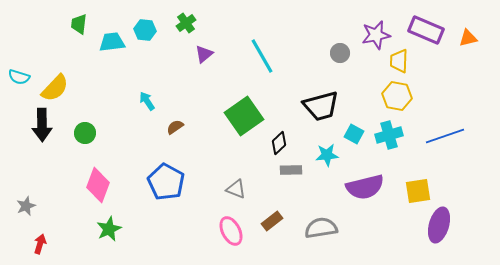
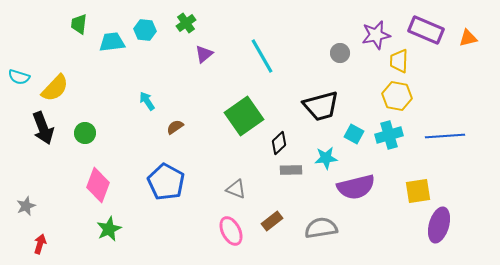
black arrow: moved 1 px right, 3 px down; rotated 20 degrees counterclockwise
blue line: rotated 15 degrees clockwise
cyan star: moved 1 px left, 3 px down
purple semicircle: moved 9 px left
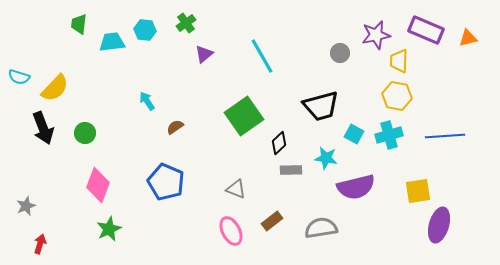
cyan star: rotated 15 degrees clockwise
blue pentagon: rotated 6 degrees counterclockwise
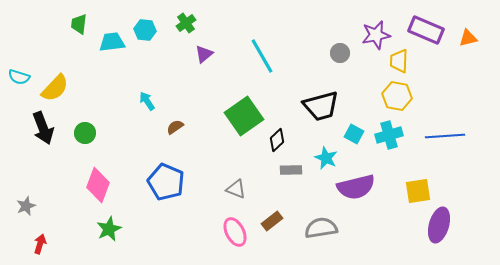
black diamond: moved 2 px left, 3 px up
cyan star: rotated 15 degrees clockwise
pink ellipse: moved 4 px right, 1 px down
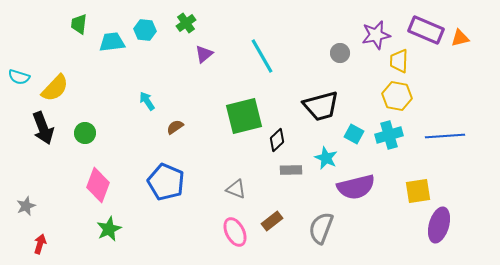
orange triangle: moved 8 px left
green square: rotated 21 degrees clockwise
gray semicircle: rotated 60 degrees counterclockwise
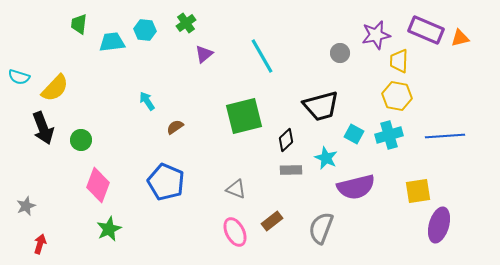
green circle: moved 4 px left, 7 px down
black diamond: moved 9 px right
